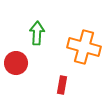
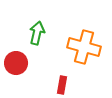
green arrow: rotated 10 degrees clockwise
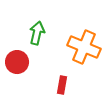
orange cross: rotated 8 degrees clockwise
red circle: moved 1 px right, 1 px up
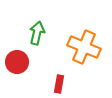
red rectangle: moved 3 px left, 1 px up
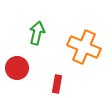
red circle: moved 6 px down
red rectangle: moved 2 px left
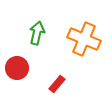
orange cross: moved 8 px up
red rectangle: rotated 30 degrees clockwise
